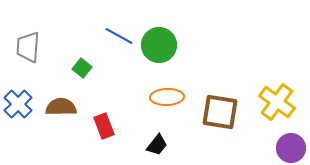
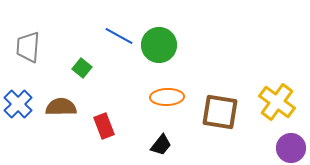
black trapezoid: moved 4 px right
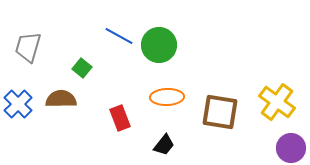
gray trapezoid: rotated 12 degrees clockwise
brown semicircle: moved 8 px up
red rectangle: moved 16 px right, 8 px up
black trapezoid: moved 3 px right
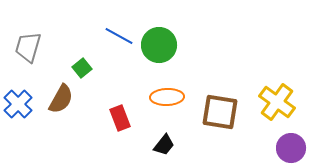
green square: rotated 12 degrees clockwise
brown semicircle: rotated 120 degrees clockwise
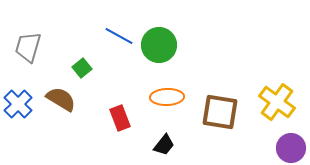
brown semicircle: rotated 88 degrees counterclockwise
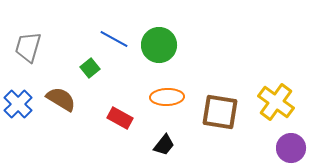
blue line: moved 5 px left, 3 px down
green square: moved 8 px right
yellow cross: moved 1 px left
red rectangle: rotated 40 degrees counterclockwise
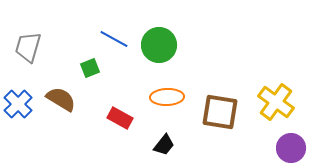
green square: rotated 18 degrees clockwise
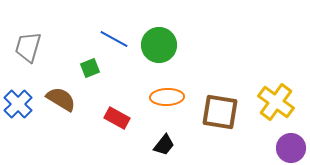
red rectangle: moved 3 px left
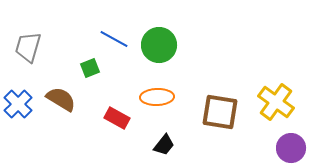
orange ellipse: moved 10 px left
